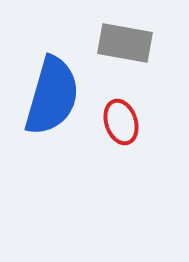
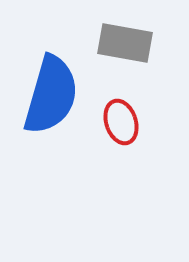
blue semicircle: moved 1 px left, 1 px up
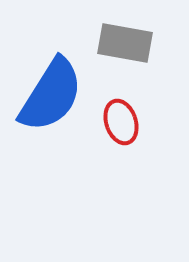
blue semicircle: rotated 16 degrees clockwise
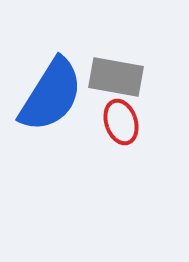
gray rectangle: moved 9 px left, 34 px down
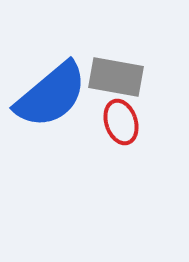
blue semicircle: rotated 18 degrees clockwise
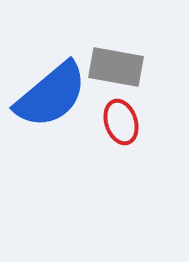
gray rectangle: moved 10 px up
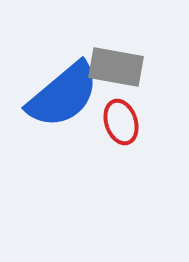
blue semicircle: moved 12 px right
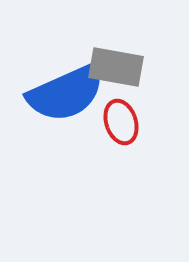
blue semicircle: moved 3 px right, 2 px up; rotated 16 degrees clockwise
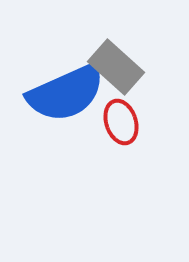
gray rectangle: rotated 32 degrees clockwise
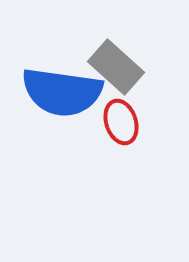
blue semicircle: moved 4 px left, 1 px up; rotated 32 degrees clockwise
